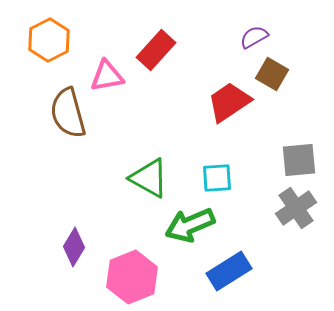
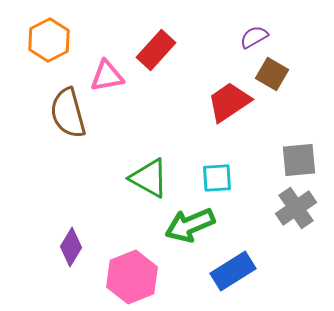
purple diamond: moved 3 px left
blue rectangle: moved 4 px right
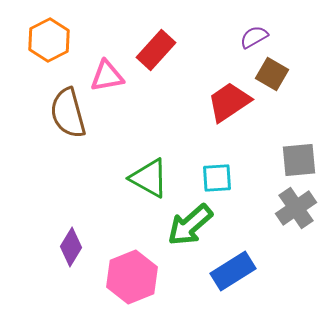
green arrow: rotated 18 degrees counterclockwise
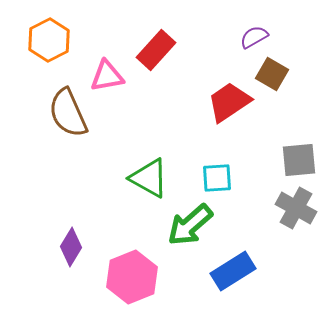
brown semicircle: rotated 9 degrees counterclockwise
gray cross: rotated 27 degrees counterclockwise
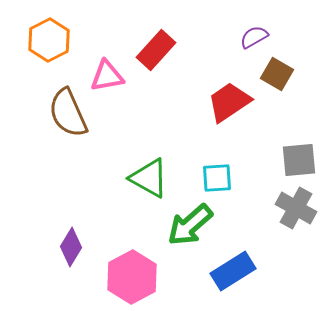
brown square: moved 5 px right
pink hexagon: rotated 6 degrees counterclockwise
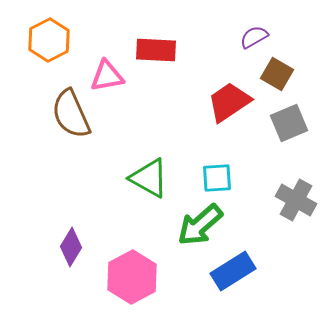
red rectangle: rotated 51 degrees clockwise
brown semicircle: moved 3 px right, 1 px down
gray square: moved 10 px left, 37 px up; rotated 18 degrees counterclockwise
gray cross: moved 8 px up
green arrow: moved 10 px right
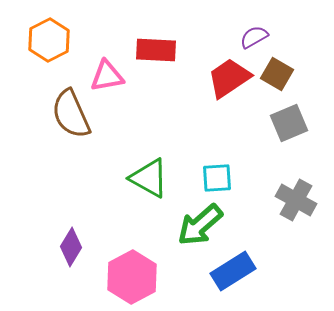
red trapezoid: moved 24 px up
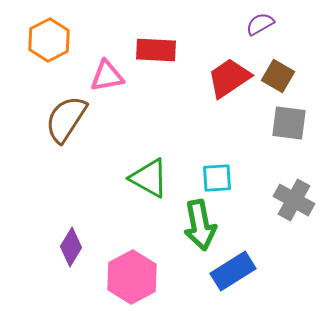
purple semicircle: moved 6 px right, 13 px up
brown square: moved 1 px right, 2 px down
brown semicircle: moved 5 px left, 5 px down; rotated 57 degrees clockwise
gray square: rotated 30 degrees clockwise
gray cross: moved 2 px left
green arrow: rotated 60 degrees counterclockwise
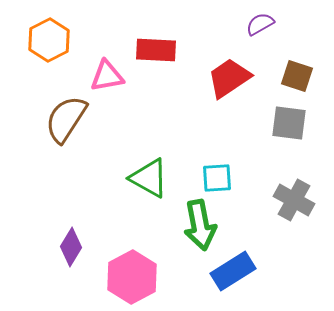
brown square: moved 19 px right; rotated 12 degrees counterclockwise
